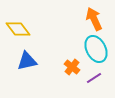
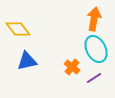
orange arrow: rotated 35 degrees clockwise
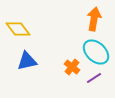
cyan ellipse: moved 3 px down; rotated 20 degrees counterclockwise
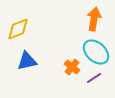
yellow diamond: rotated 75 degrees counterclockwise
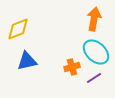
orange cross: rotated 35 degrees clockwise
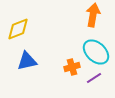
orange arrow: moved 1 px left, 4 px up
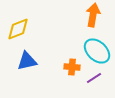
cyan ellipse: moved 1 px right, 1 px up
orange cross: rotated 21 degrees clockwise
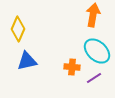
yellow diamond: rotated 45 degrees counterclockwise
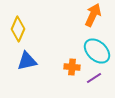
orange arrow: rotated 15 degrees clockwise
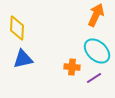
orange arrow: moved 3 px right
yellow diamond: moved 1 px left, 1 px up; rotated 20 degrees counterclockwise
blue triangle: moved 4 px left, 2 px up
